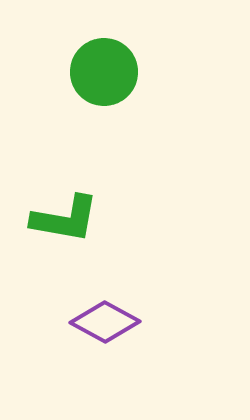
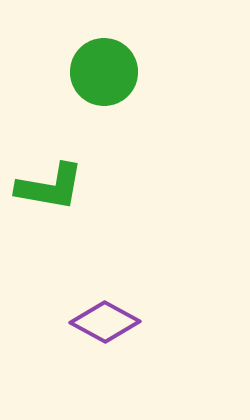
green L-shape: moved 15 px left, 32 px up
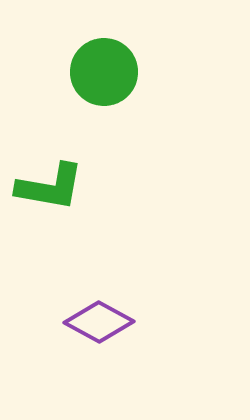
purple diamond: moved 6 px left
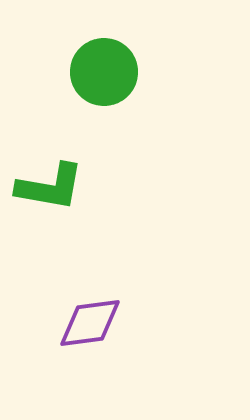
purple diamond: moved 9 px left, 1 px down; rotated 36 degrees counterclockwise
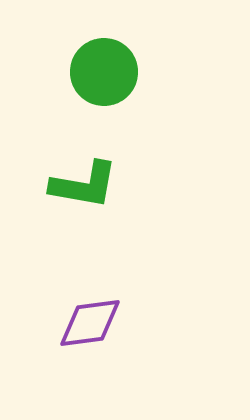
green L-shape: moved 34 px right, 2 px up
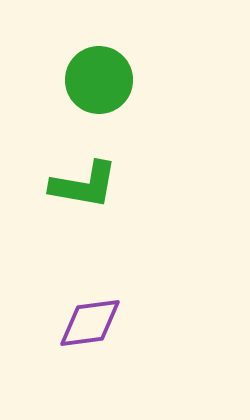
green circle: moved 5 px left, 8 px down
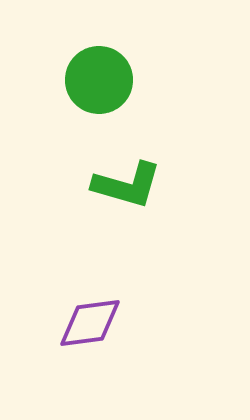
green L-shape: moved 43 px right; rotated 6 degrees clockwise
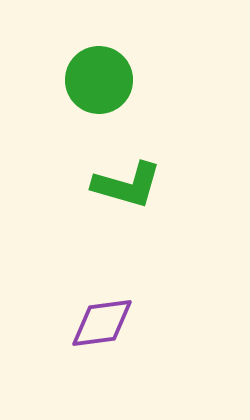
purple diamond: moved 12 px right
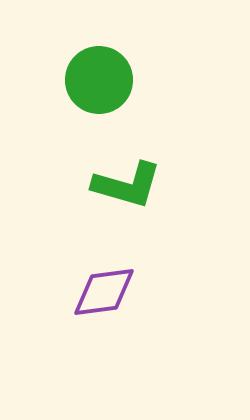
purple diamond: moved 2 px right, 31 px up
